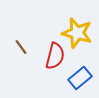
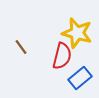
red semicircle: moved 7 px right
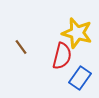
blue rectangle: rotated 15 degrees counterclockwise
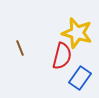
brown line: moved 1 px left, 1 px down; rotated 14 degrees clockwise
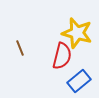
blue rectangle: moved 1 px left, 3 px down; rotated 15 degrees clockwise
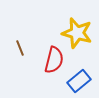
red semicircle: moved 8 px left, 4 px down
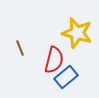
blue rectangle: moved 13 px left, 4 px up
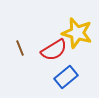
red semicircle: moved 10 px up; rotated 44 degrees clockwise
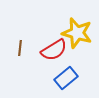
brown line: rotated 28 degrees clockwise
blue rectangle: moved 1 px down
